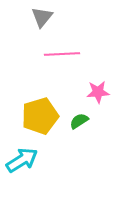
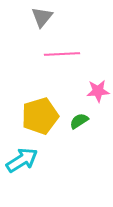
pink star: moved 1 px up
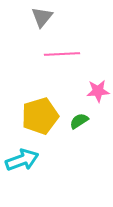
cyan arrow: rotated 12 degrees clockwise
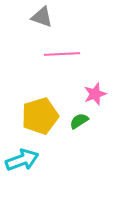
gray triangle: rotated 50 degrees counterclockwise
pink star: moved 3 px left, 3 px down; rotated 15 degrees counterclockwise
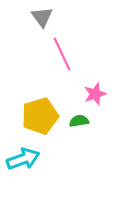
gray triangle: rotated 35 degrees clockwise
pink line: rotated 68 degrees clockwise
green semicircle: rotated 24 degrees clockwise
cyan arrow: moved 1 px right, 1 px up
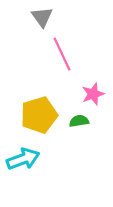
pink star: moved 2 px left
yellow pentagon: moved 1 px left, 1 px up
